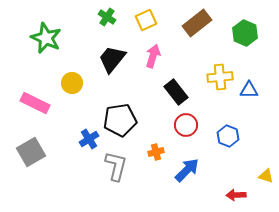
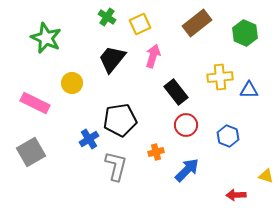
yellow square: moved 6 px left, 4 px down
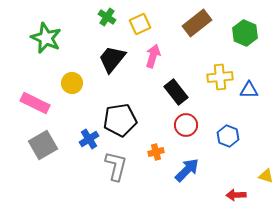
gray square: moved 12 px right, 7 px up
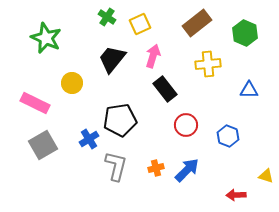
yellow cross: moved 12 px left, 13 px up
black rectangle: moved 11 px left, 3 px up
orange cross: moved 16 px down
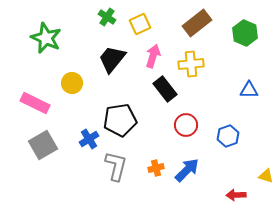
yellow cross: moved 17 px left
blue hexagon: rotated 20 degrees clockwise
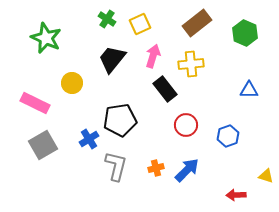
green cross: moved 2 px down
